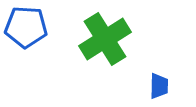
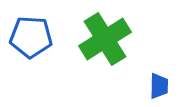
blue pentagon: moved 5 px right, 10 px down
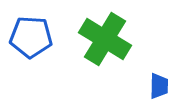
green cross: rotated 27 degrees counterclockwise
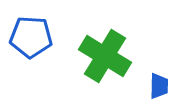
green cross: moved 17 px down
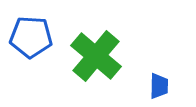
green cross: moved 9 px left; rotated 9 degrees clockwise
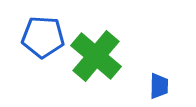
blue pentagon: moved 12 px right
